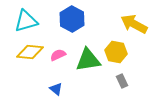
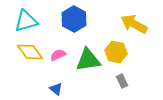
blue hexagon: moved 2 px right
yellow diamond: rotated 48 degrees clockwise
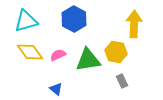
yellow arrow: rotated 64 degrees clockwise
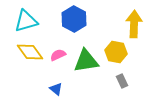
green triangle: moved 2 px left, 1 px down
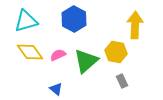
yellow arrow: moved 1 px right, 1 px down
green triangle: rotated 32 degrees counterclockwise
